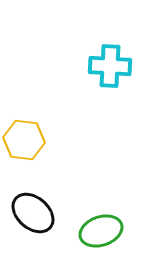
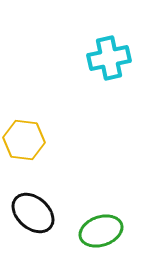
cyan cross: moved 1 px left, 8 px up; rotated 15 degrees counterclockwise
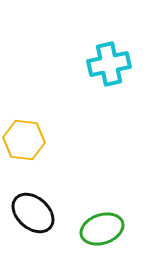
cyan cross: moved 6 px down
green ellipse: moved 1 px right, 2 px up
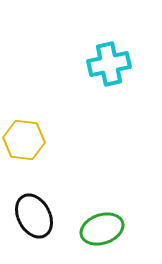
black ellipse: moved 1 px right, 3 px down; rotated 21 degrees clockwise
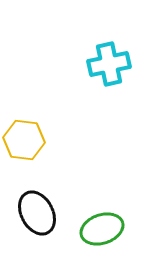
black ellipse: moved 3 px right, 3 px up
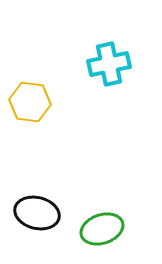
yellow hexagon: moved 6 px right, 38 px up
black ellipse: rotated 48 degrees counterclockwise
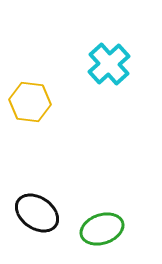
cyan cross: rotated 30 degrees counterclockwise
black ellipse: rotated 21 degrees clockwise
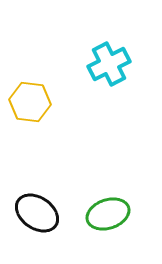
cyan cross: rotated 15 degrees clockwise
green ellipse: moved 6 px right, 15 px up
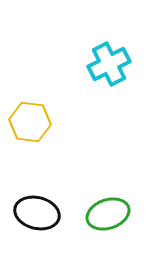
yellow hexagon: moved 20 px down
black ellipse: rotated 21 degrees counterclockwise
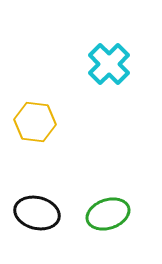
cyan cross: rotated 18 degrees counterclockwise
yellow hexagon: moved 5 px right
